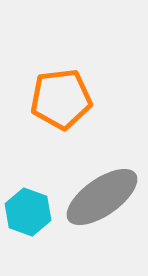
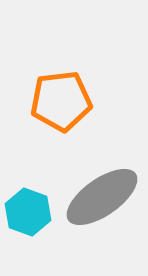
orange pentagon: moved 2 px down
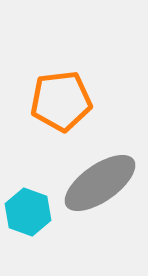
gray ellipse: moved 2 px left, 14 px up
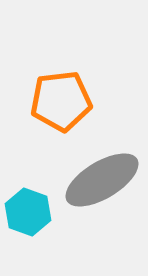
gray ellipse: moved 2 px right, 3 px up; rotated 4 degrees clockwise
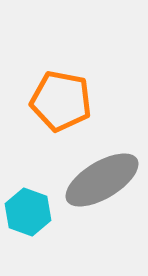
orange pentagon: rotated 18 degrees clockwise
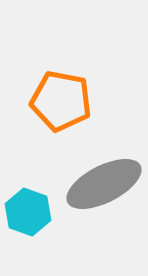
gray ellipse: moved 2 px right, 4 px down; rotated 4 degrees clockwise
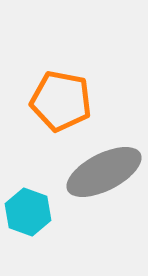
gray ellipse: moved 12 px up
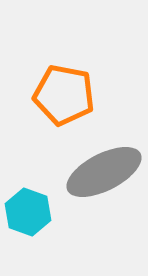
orange pentagon: moved 3 px right, 6 px up
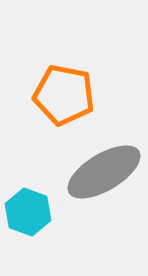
gray ellipse: rotated 4 degrees counterclockwise
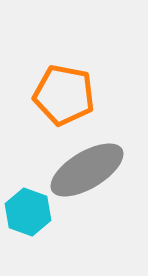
gray ellipse: moved 17 px left, 2 px up
